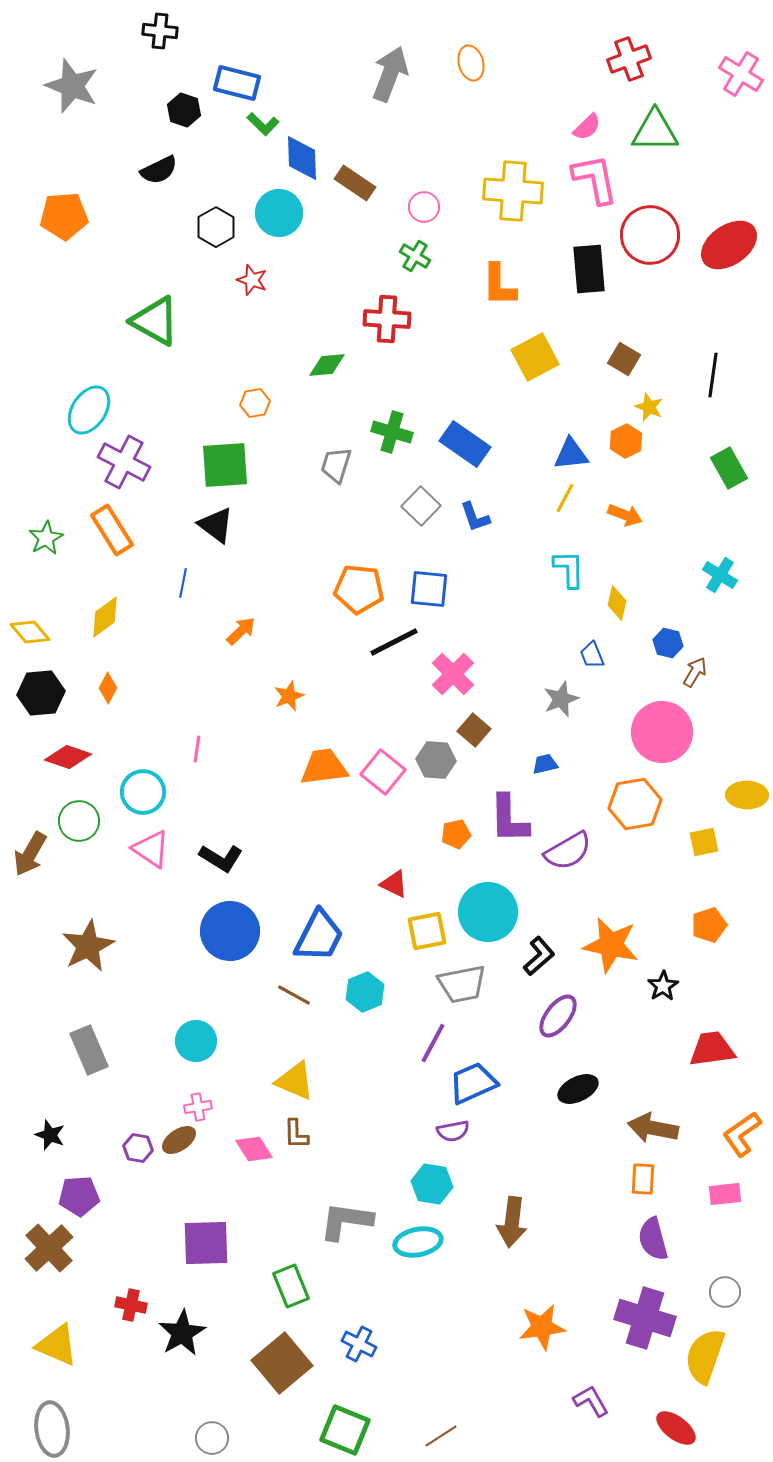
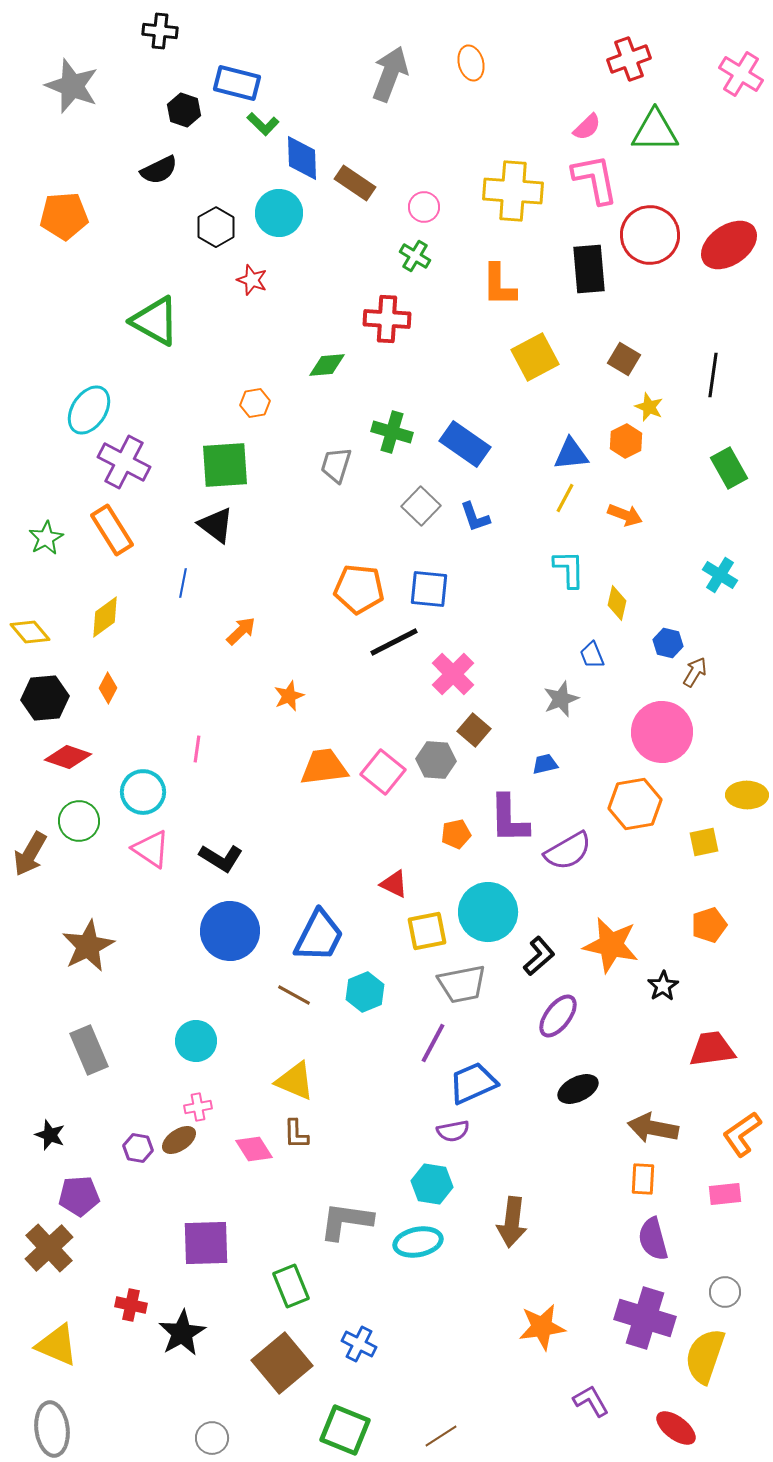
black hexagon at (41, 693): moved 4 px right, 5 px down
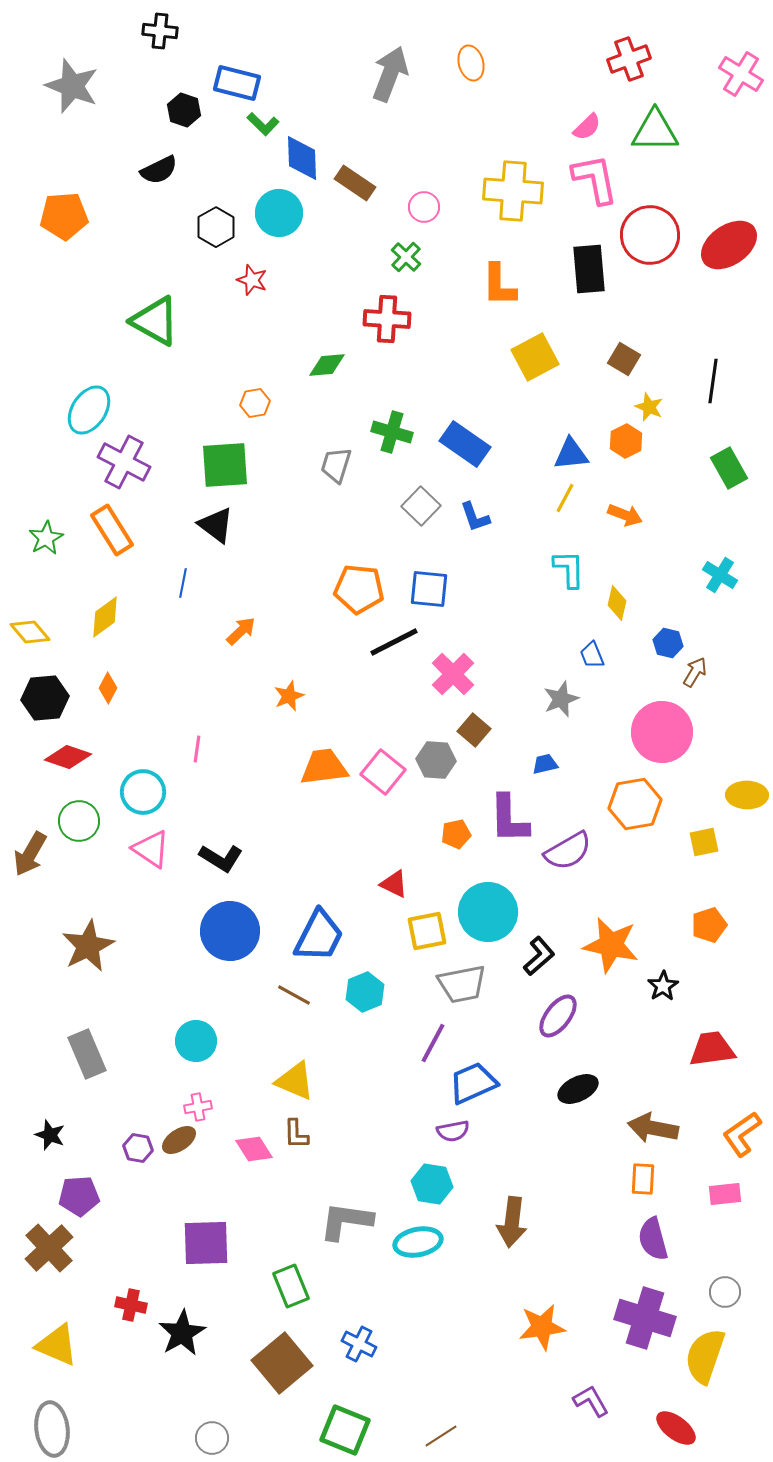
green cross at (415, 256): moved 9 px left, 1 px down; rotated 12 degrees clockwise
black line at (713, 375): moved 6 px down
gray rectangle at (89, 1050): moved 2 px left, 4 px down
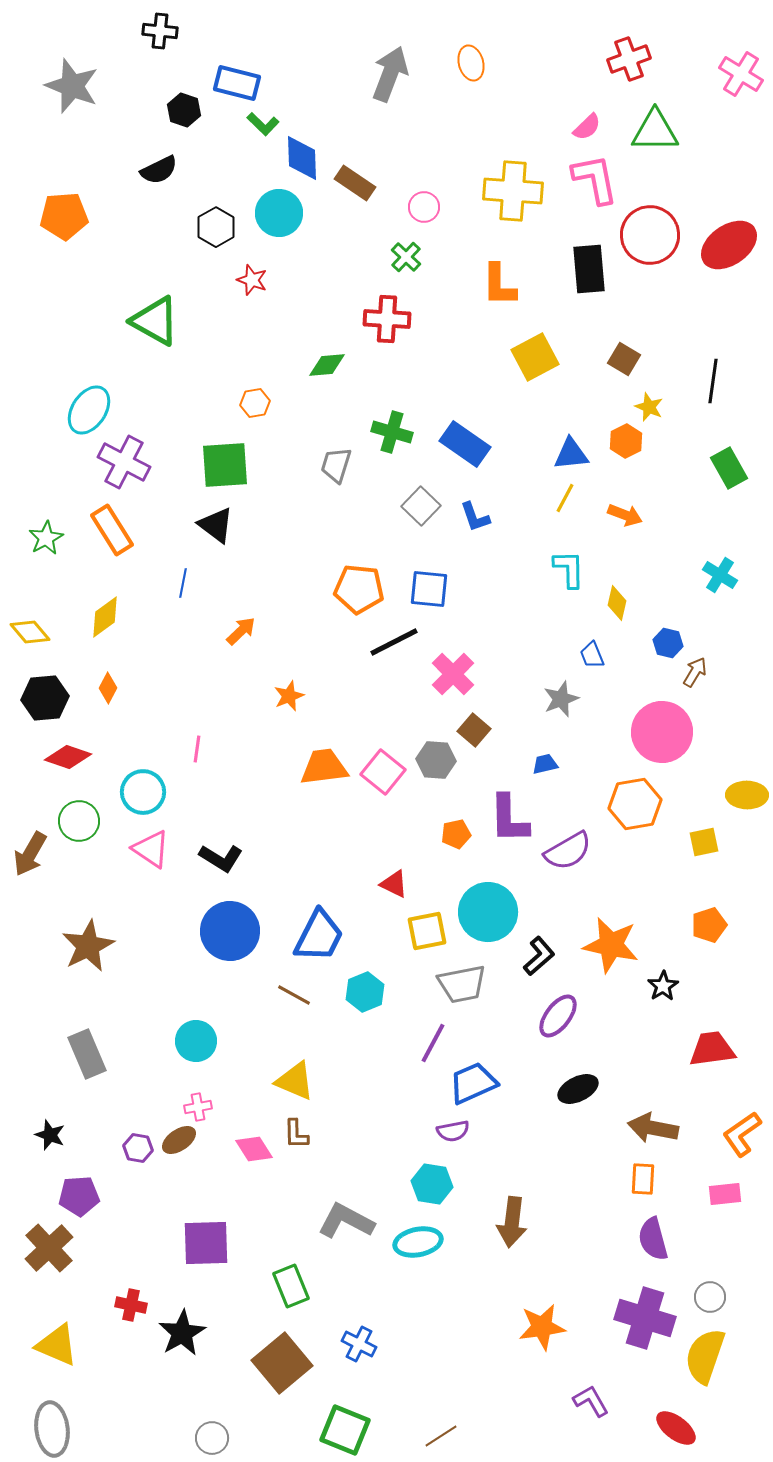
gray L-shape at (346, 1221): rotated 20 degrees clockwise
gray circle at (725, 1292): moved 15 px left, 5 px down
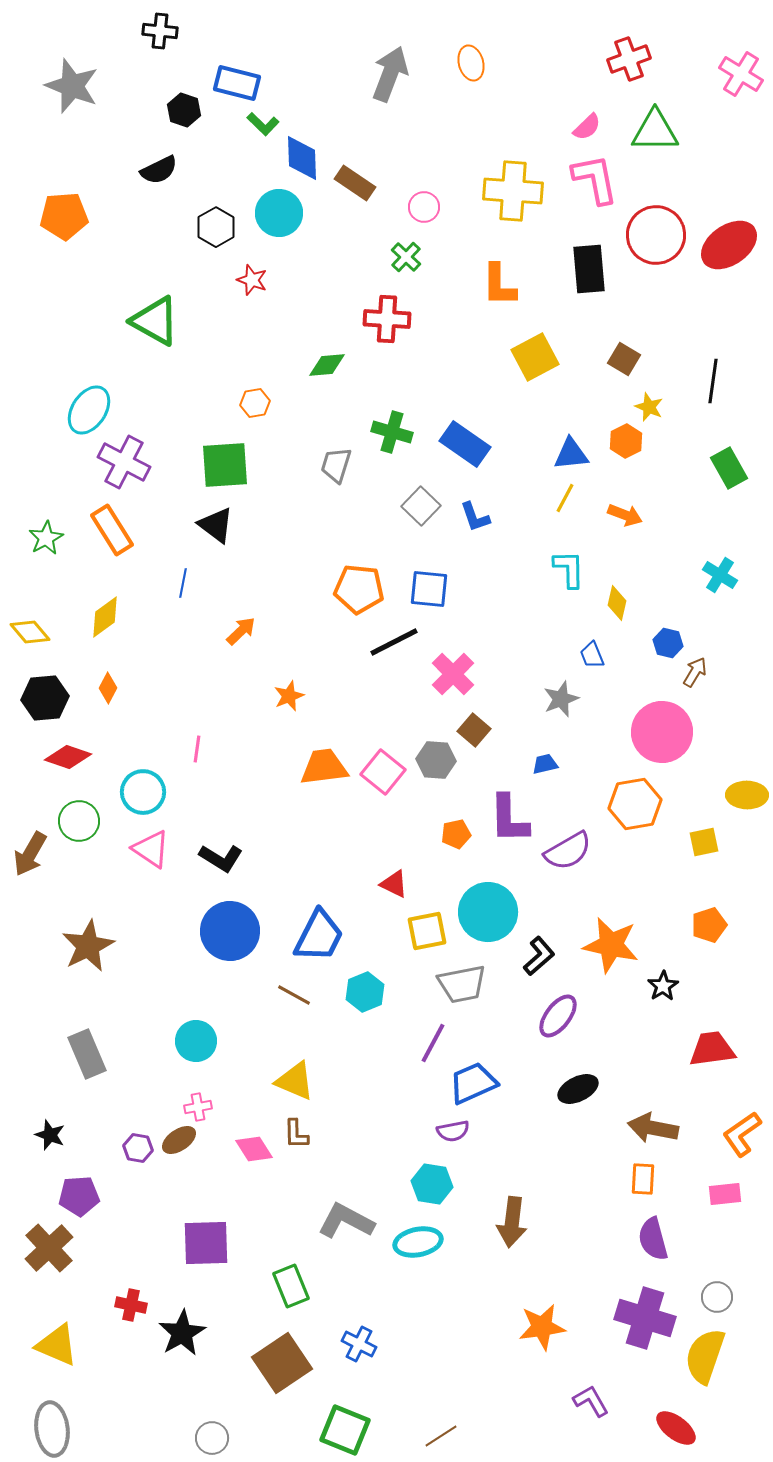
red circle at (650, 235): moved 6 px right
gray circle at (710, 1297): moved 7 px right
brown square at (282, 1363): rotated 6 degrees clockwise
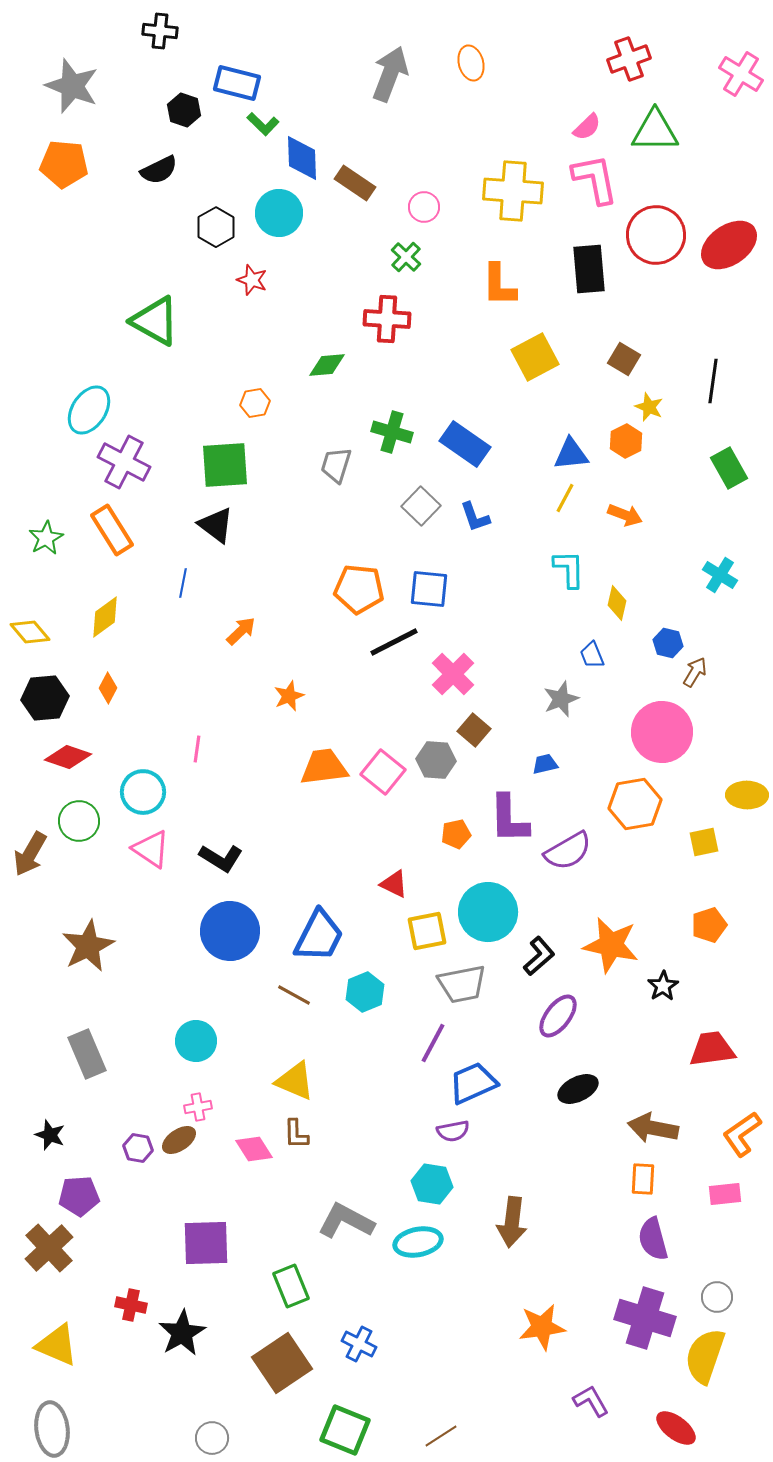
orange pentagon at (64, 216): moved 52 px up; rotated 9 degrees clockwise
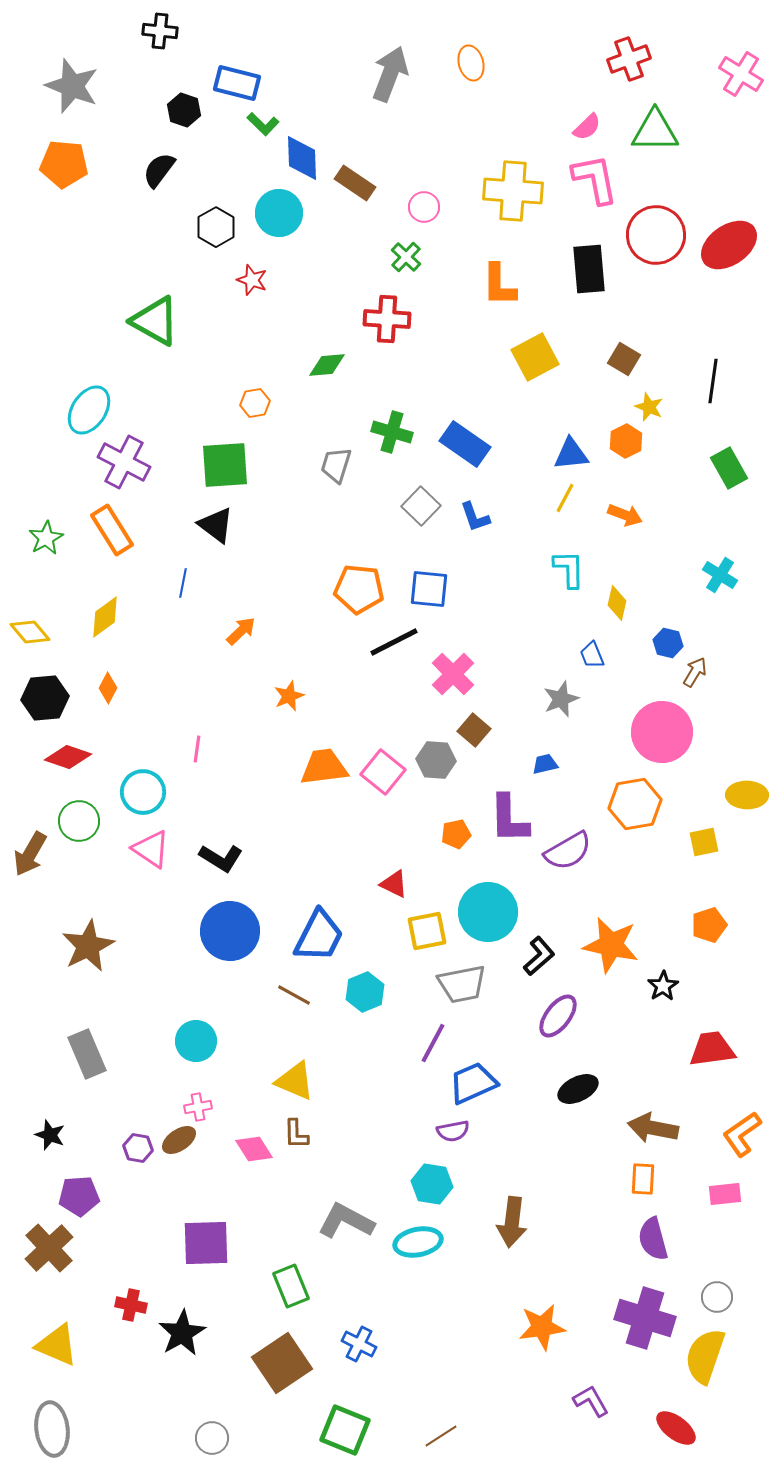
black semicircle at (159, 170): rotated 153 degrees clockwise
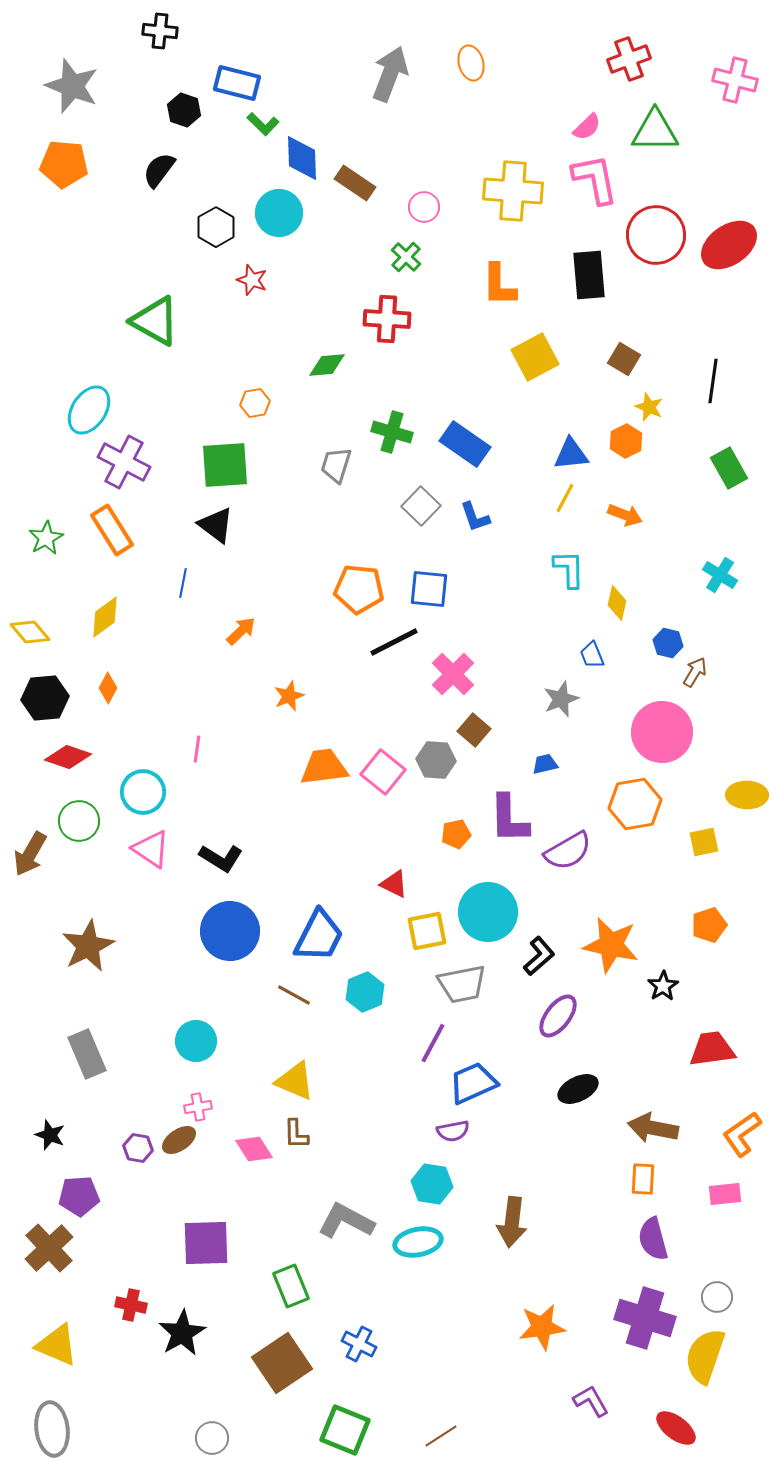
pink cross at (741, 74): moved 6 px left, 6 px down; rotated 18 degrees counterclockwise
black rectangle at (589, 269): moved 6 px down
